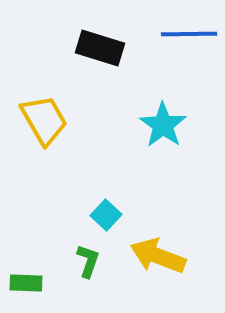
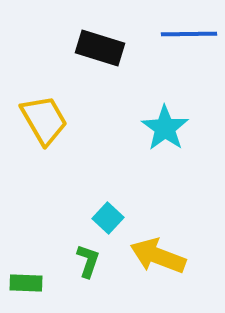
cyan star: moved 2 px right, 3 px down
cyan square: moved 2 px right, 3 px down
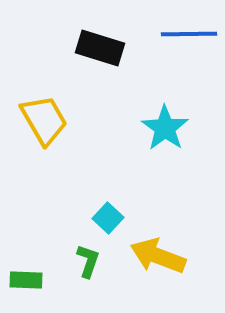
green rectangle: moved 3 px up
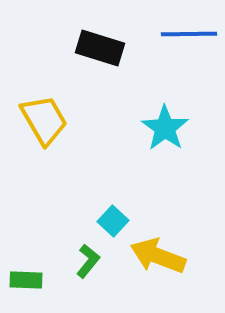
cyan square: moved 5 px right, 3 px down
green L-shape: rotated 20 degrees clockwise
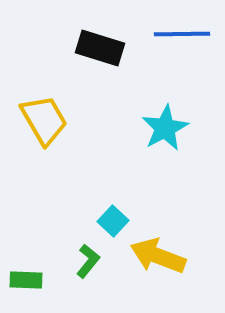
blue line: moved 7 px left
cyan star: rotated 9 degrees clockwise
